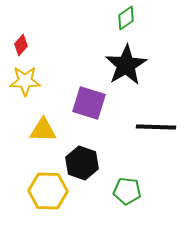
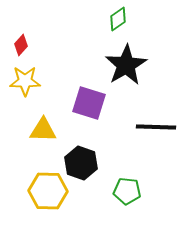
green diamond: moved 8 px left, 1 px down
black hexagon: moved 1 px left
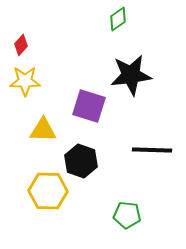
black star: moved 5 px right, 10 px down; rotated 24 degrees clockwise
purple square: moved 3 px down
black line: moved 4 px left, 23 px down
black hexagon: moved 2 px up
green pentagon: moved 24 px down
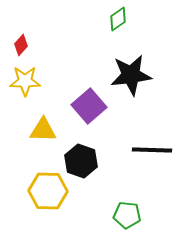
purple square: rotated 32 degrees clockwise
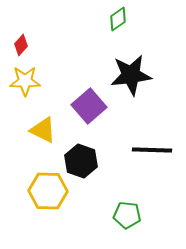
yellow triangle: rotated 24 degrees clockwise
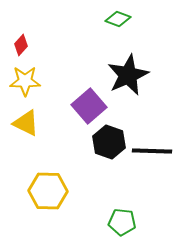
green diamond: rotated 55 degrees clockwise
black star: moved 3 px left; rotated 18 degrees counterclockwise
yellow triangle: moved 17 px left, 7 px up
black line: moved 1 px down
black hexagon: moved 28 px right, 19 px up
green pentagon: moved 5 px left, 7 px down
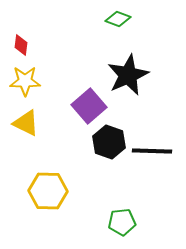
red diamond: rotated 35 degrees counterclockwise
green pentagon: rotated 12 degrees counterclockwise
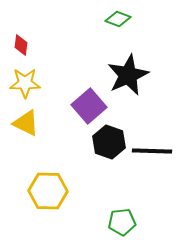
yellow star: moved 2 px down
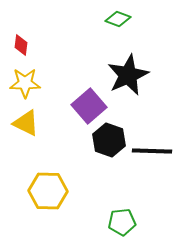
black hexagon: moved 2 px up
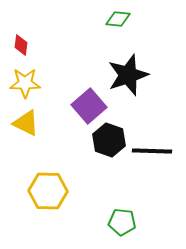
green diamond: rotated 15 degrees counterclockwise
black star: rotated 6 degrees clockwise
green pentagon: rotated 12 degrees clockwise
